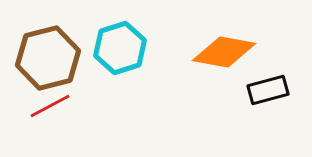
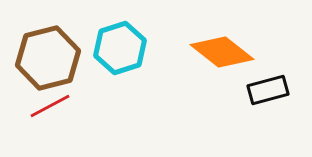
orange diamond: moved 2 px left; rotated 28 degrees clockwise
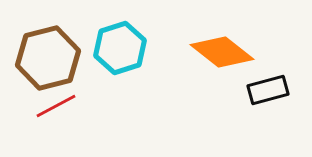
red line: moved 6 px right
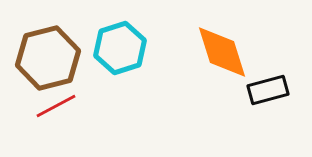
orange diamond: rotated 34 degrees clockwise
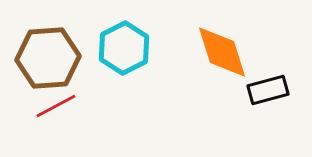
cyan hexagon: moved 4 px right; rotated 9 degrees counterclockwise
brown hexagon: rotated 10 degrees clockwise
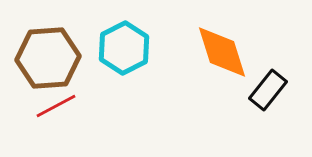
black rectangle: rotated 36 degrees counterclockwise
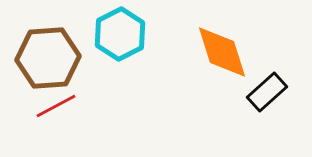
cyan hexagon: moved 4 px left, 14 px up
black rectangle: moved 1 px left, 2 px down; rotated 9 degrees clockwise
